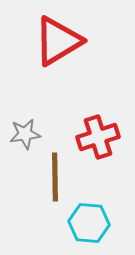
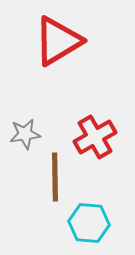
red cross: moved 3 px left; rotated 12 degrees counterclockwise
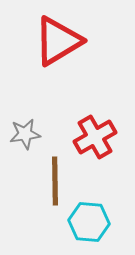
brown line: moved 4 px down
cyan hexagon: moved 1 px up
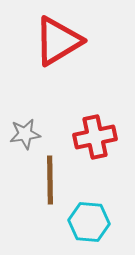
red cross: rotated 18 degrees clockwise
brown line: moved 5 px left, 1 px up
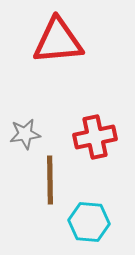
red triangle: rotated 26 degrees clockwise
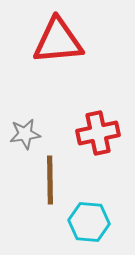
red cross: moved 3 px right, 4 px up
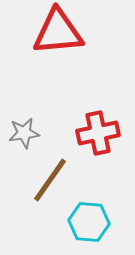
red triangle: moved 9 px up
gray star: moved 1 px left, 1 px up
brown line: rotated 36 degrees clockwise
